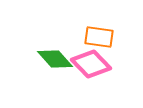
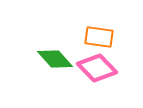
pink diamond: moved 6 px right, 4 px down
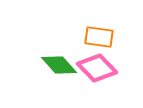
green diamond: moved 4 px right, 6 px down
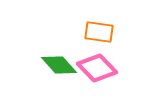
orange rectangle: moved 5 px up
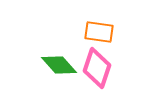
pink diamond: rotated 63 degrees clockwise
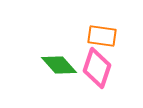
orange rectangle: moved 3 px right, 4 px down
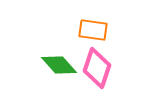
orange rectangle: moved 9 px left, 6 px up
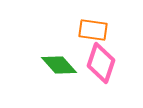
pink diamond: moved 4 px right, 5 px up
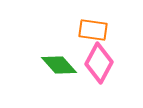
pink diamond: moved 2 px left; rotated 9 degrees clockwise
